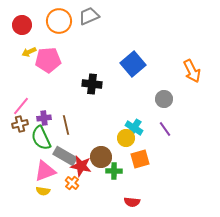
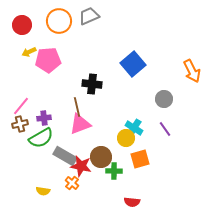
brown line: moved 11 px right, 18 px up
green semicircle: rotated 95 degrees counterclockwise
pink triangle: moved 35 px right, 47 px up
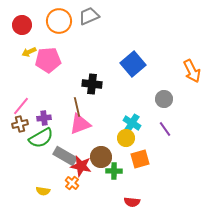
cyan cross: moved 2 px left, 5 px up
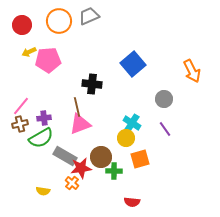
red star: moved 2 px down; rotated 20 degrees counterclockwise
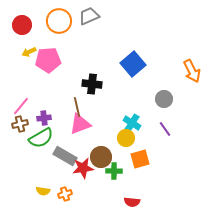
red star: moved 2 px right
orange cross: moved 7 px left, 11 px down; rotated 32 degrees clockwise
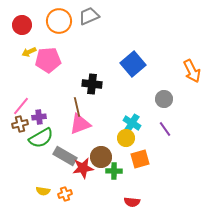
purple cross: moved 5 px left, 1 px up
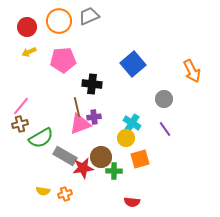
red circle: moved 5 px right, 2 px down
pink pentagon: moved 15 px right
purple cross: moved 55 px right
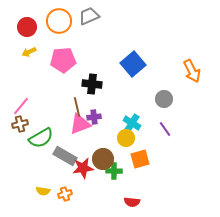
brown circle: moved 2 px right, 2 px down
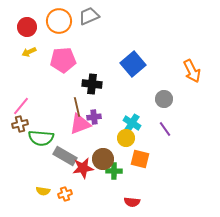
green semicircle: rotated 35 degrees clockwise
orange square: rotated 30 degrees clockwise
